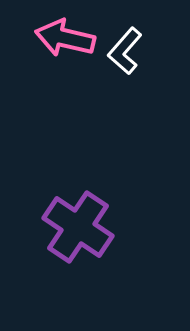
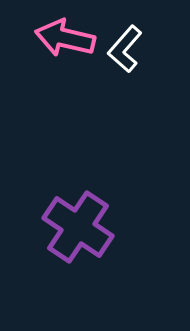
white L-shape: moved 2 px up
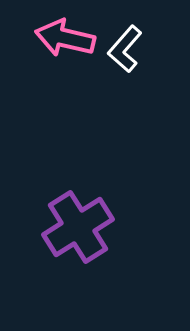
purple cross: rotated 24 degrees clockwise
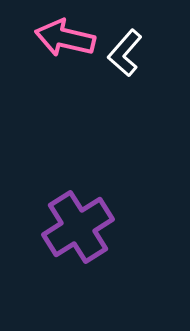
white L-shape: moved 4 px down
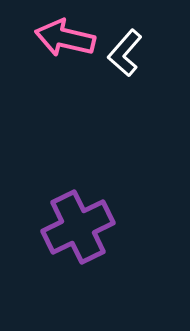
purple cross: rotated 6 degrees clockwise
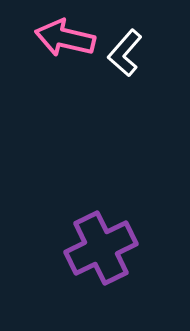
purple cross: moved 23 px right, 21 px down
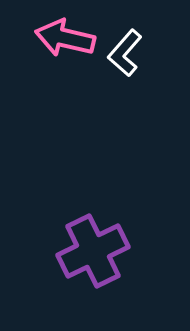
purple cross: moved 8 px left, 3 px down
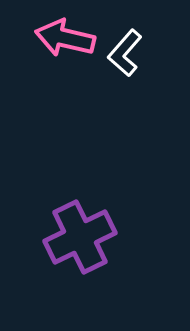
purple cross: moved 13 px left, 14 px up
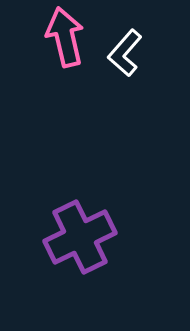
pink arrow: moved 1 px up; rotated 64 degrees clockwise
